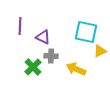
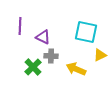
yellow triangle: moved 4 px down
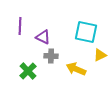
green cross: moved 5 px left, 4 px down
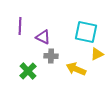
yellow triangle: moved 3 px left, 1 px up
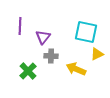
purple triangle: rotated 42 degrees clockwise
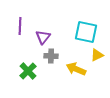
yellow triangle: moved 1 px down
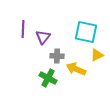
purple line: moved 3 px right, 3 px down
gray cross: moved 6 px right
green cross: moved 20 px right, 7 px down; rotated 18 degrees counterclockwise
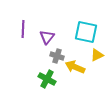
purple triangle: moved 4 px right
gray cross: rotated 16 degrees clockwise
yellow arrow: moved 1 px left, 2 px up
green cross: moved 1 px left, 1 px down
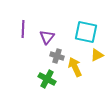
yellow arrow: rotated 42 degrees clockwise
